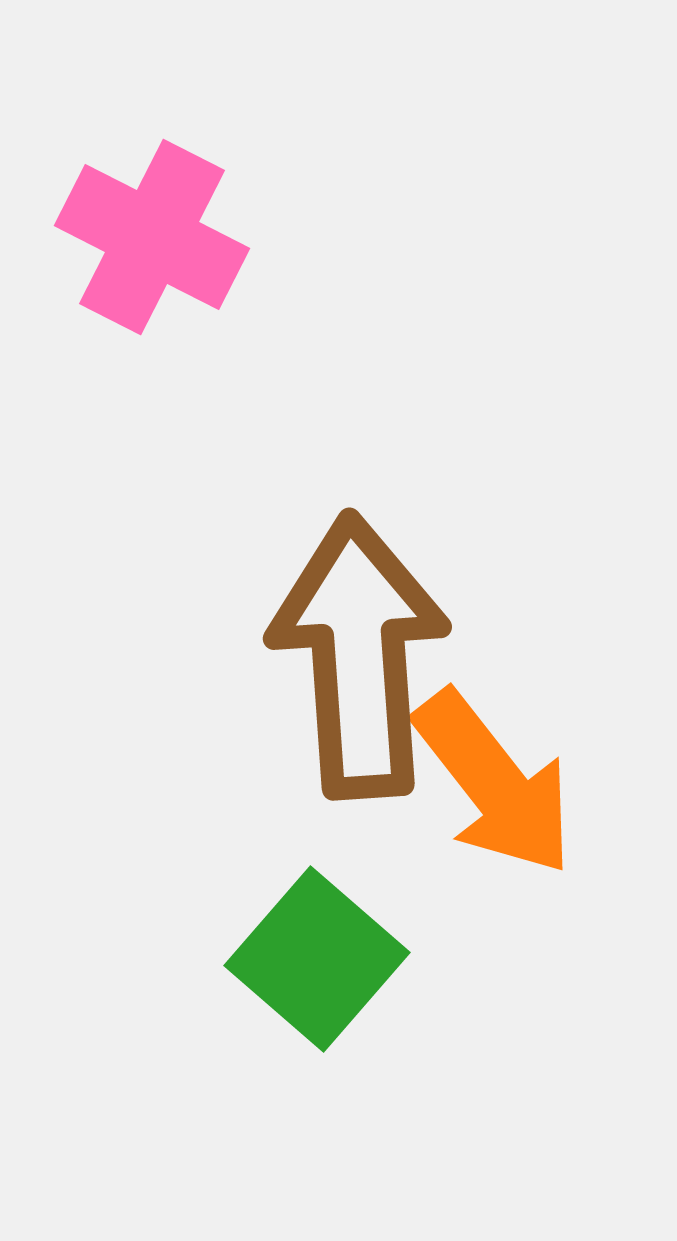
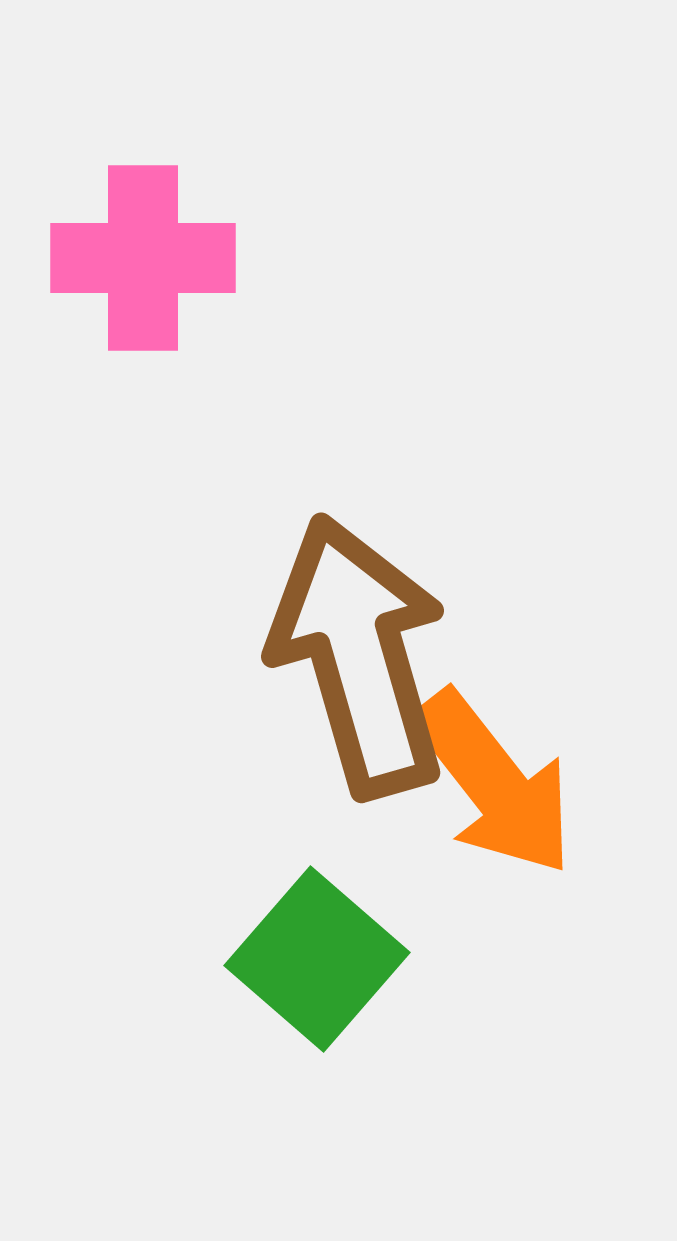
pink cross: moved 9 px left, 21 px down; rotated 27 degrees counterclockwise
brown arrow: rotated 12 degrees counterclockwise
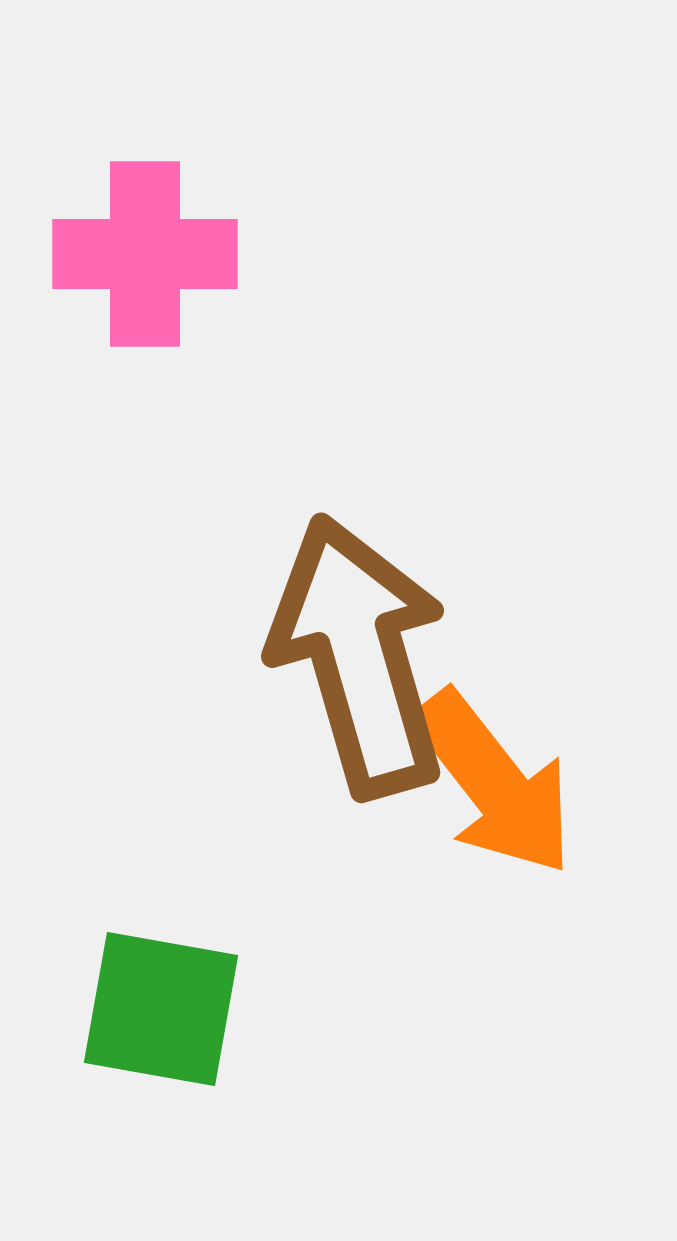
pink cross: moved 2 px right, 4 px up
green square: moved 156 px left, 50 px down; rotated 31 degrees counterclockwise
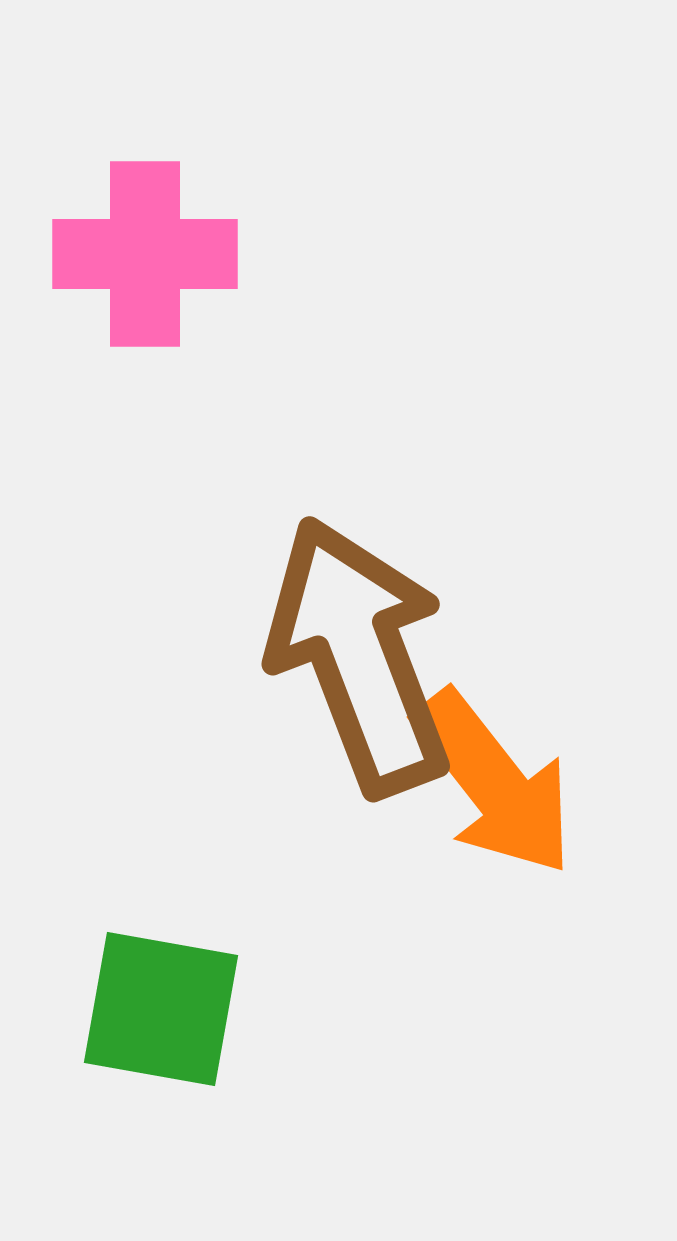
brown arrow: rotated 5 degrees counterclockwise
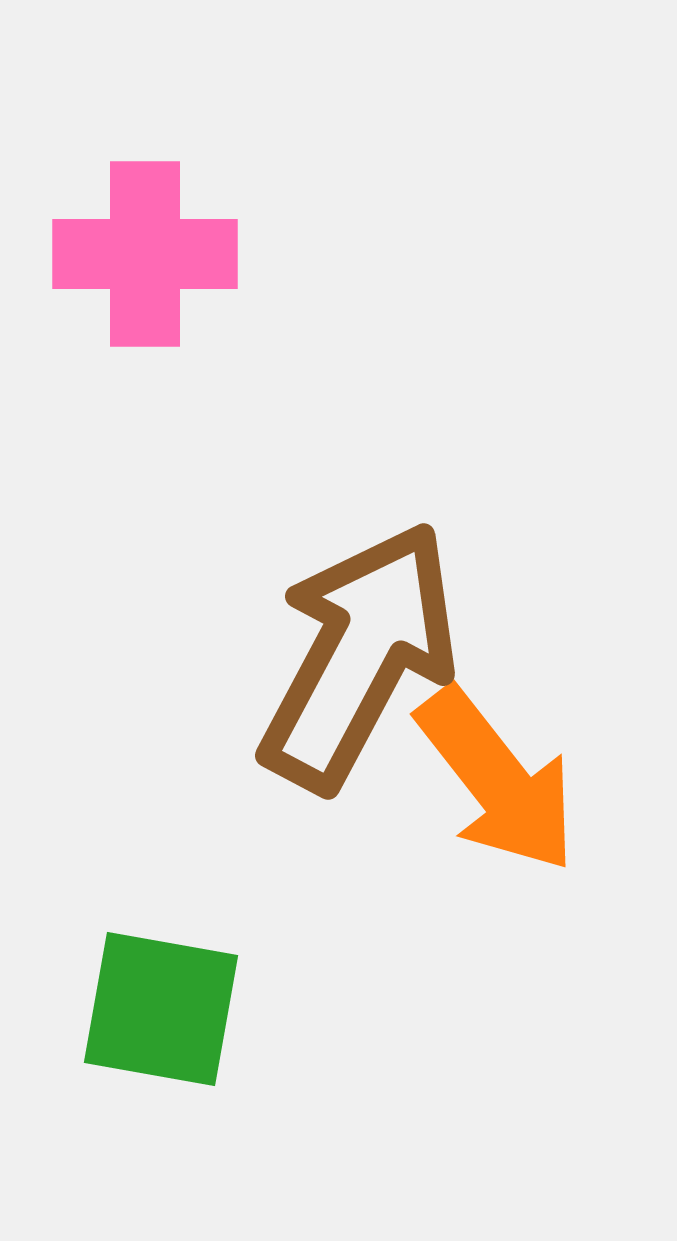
brown arrow: rotated 49 degrees clockwise
orange arrow: moved 3 px right, 3 px up
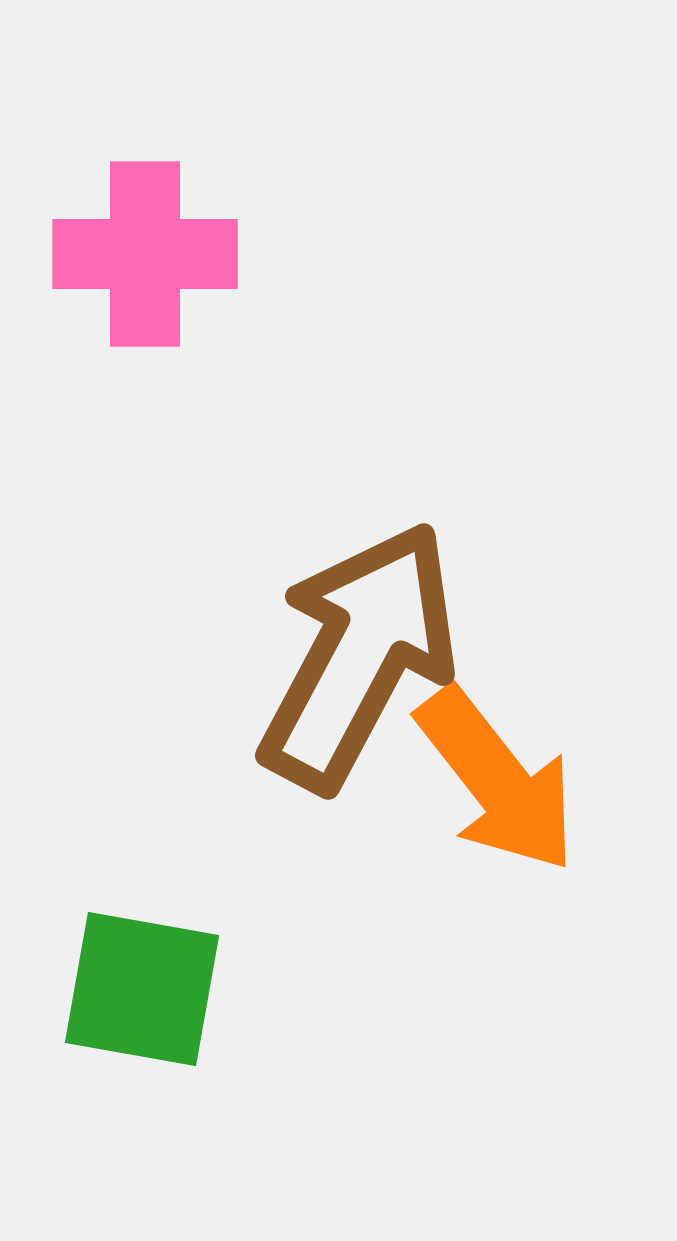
green square: moved 19 px left, 20 px up
